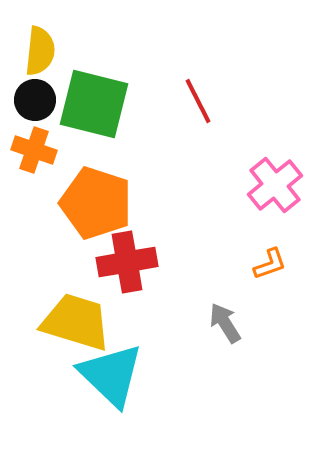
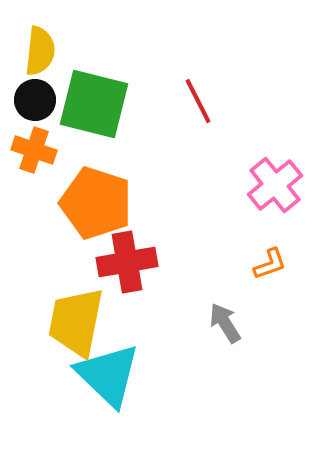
yellow trapezoid: rotated 96 degrees counterclockwise
cyan triangle: moved 3 px left
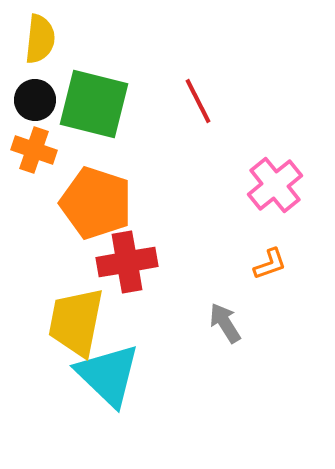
yellow semicircle: moved 12 px up
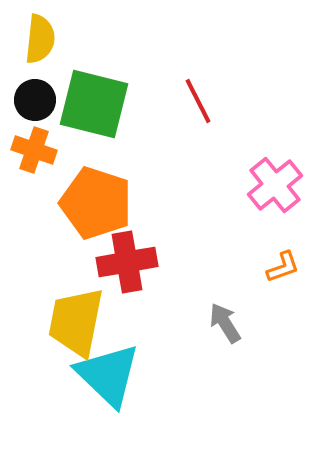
orange L-shape: moved 13 px right, 3 px down
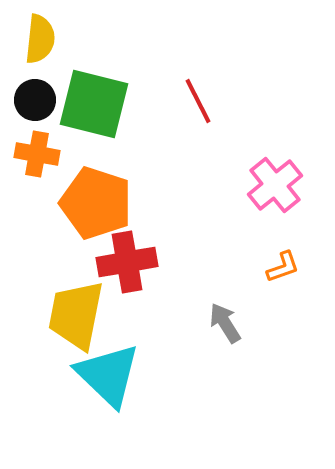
orange cross: moved 3 px right, 4 px down; rotated 9 degrees counterclockwise
yellow trapezoid: moved 7 px up
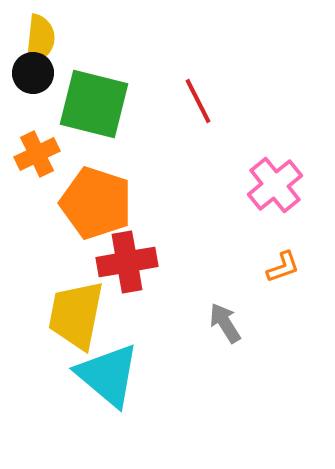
black circle: moved 2 px left, 27 px up
orange cross: rotated 36 degrees counterclockwise
cyan triangle: rotated 4 degrees counterclockwise
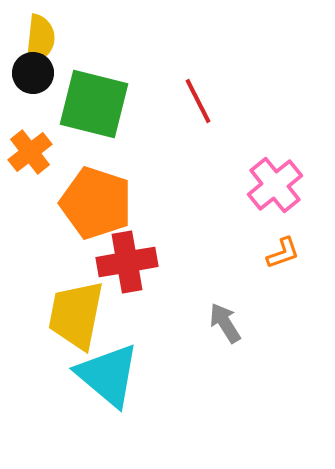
orange cross: moved 7 px left, 2 px up; rotated 12 degrees counterclockwise
orange L-shape: moved 14 px up
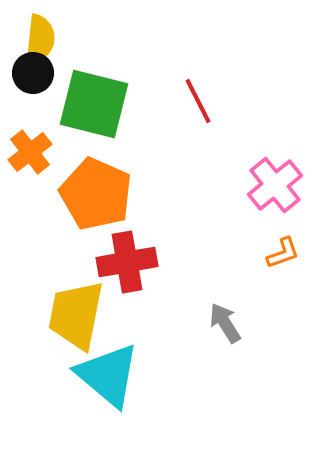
orange pentagon: moved 9 px up; rotated 6 degrees clockwise
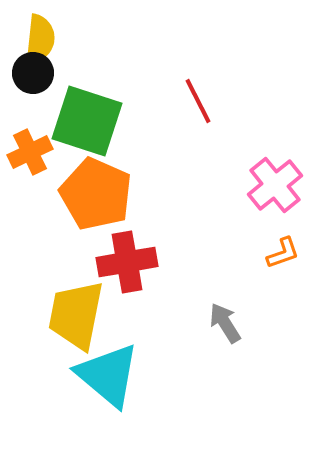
green square: moved 7 px left, 17 px down; rotated 4 degrees clockwise
orange cross: rotated 12 degrees clockwise
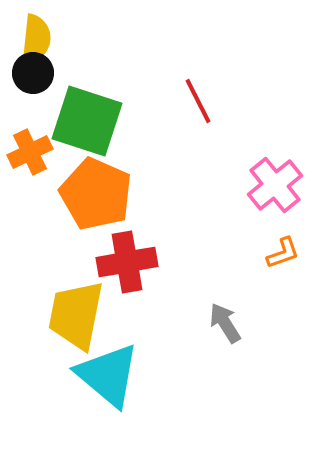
yellow semicircle: moved 4 px left
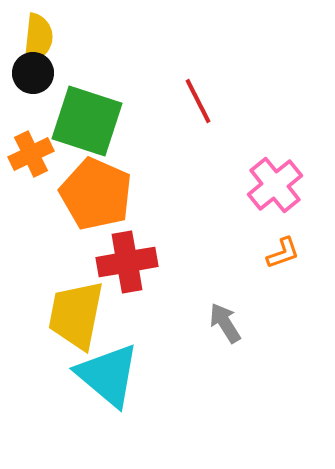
yellow semicircle: moved 2 px right, 1 px up
orange cross: moved 1 px right, 2 px down
